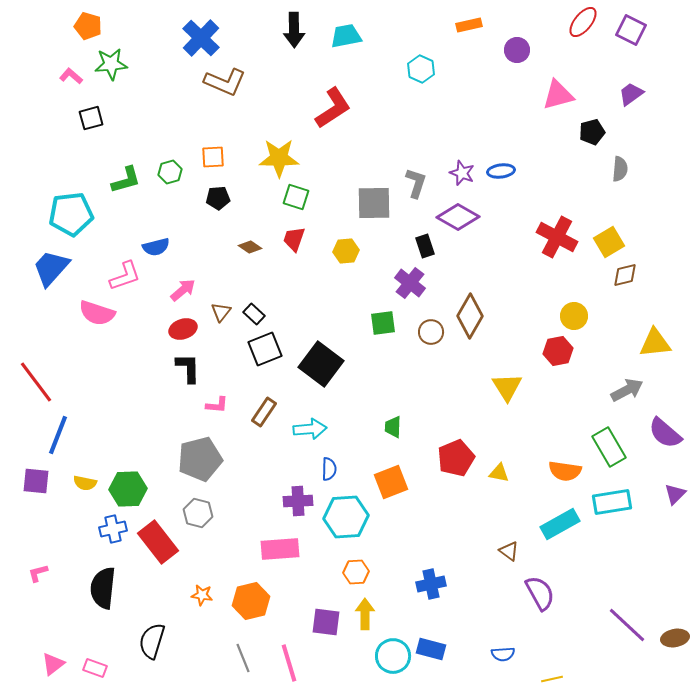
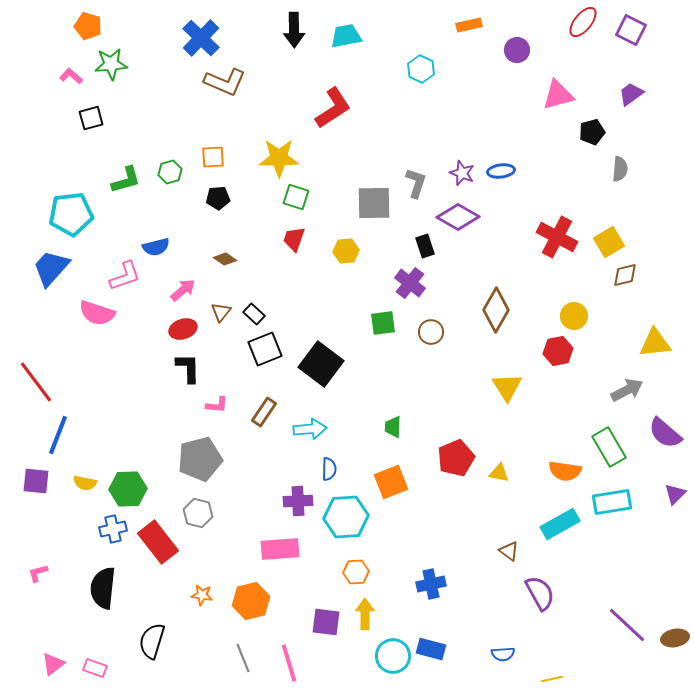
brown diamond at (250, 247): moved 25 px left, 12 px down
brown diamond at (470, 316): moved 26 px right, 6 px up
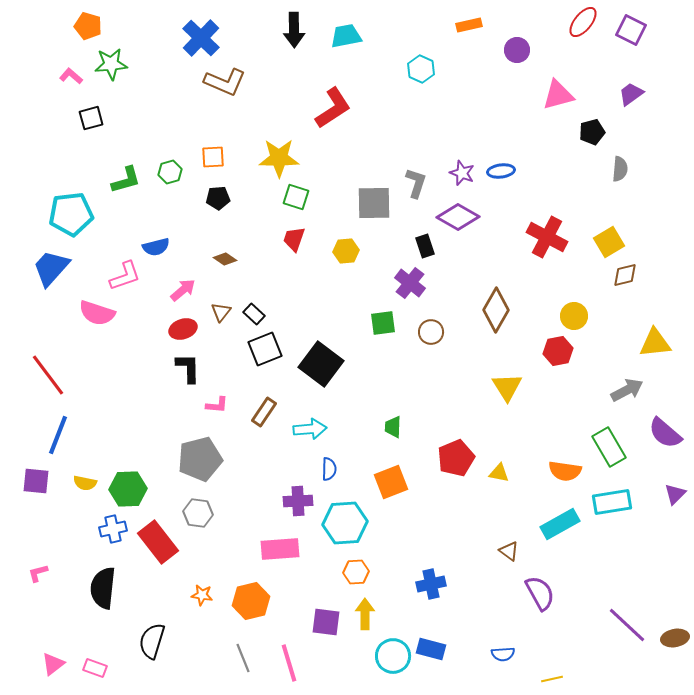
red cross at (557, 237): moved 10 px left
red line at (36, 382): moved 12 px right, 7 px up
gray hexagon at (198, 513): rotated 8 degrees counterclockwise
cyan hexagon at (346, 517): moved 1 px left, 6 px down
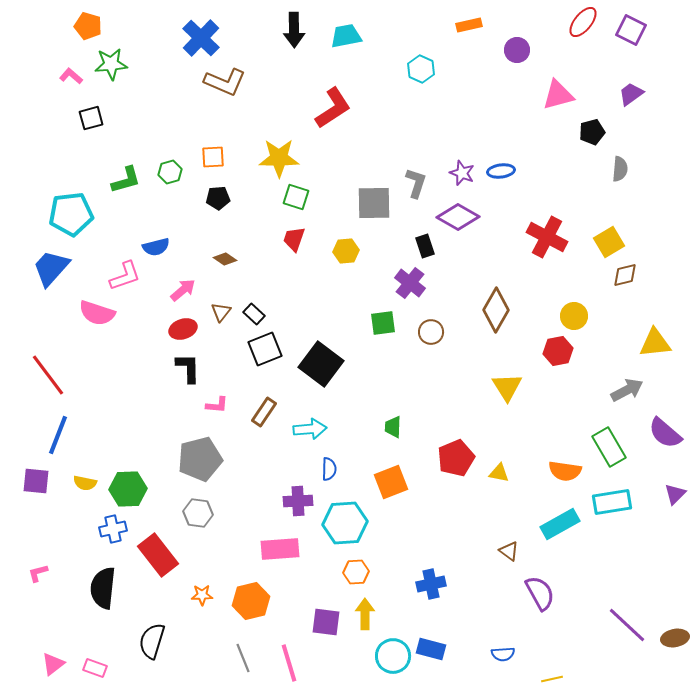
red rectangle at (158, 542): moved 13 px down
orange star at (202, 595): rotated 10 degrees counterclockwise
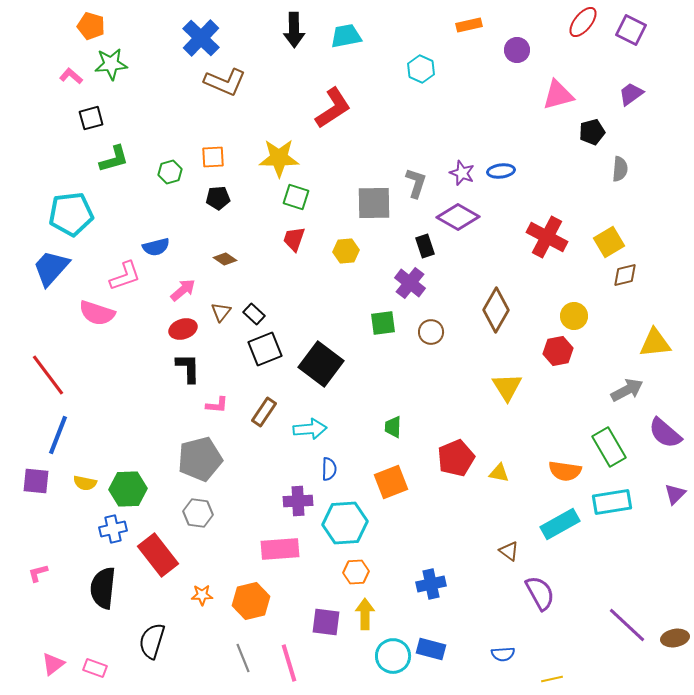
orange pentagon at (88, 26): moved 3 px right
green L-shape at (126, 180): moved 12 px left, 21 px up
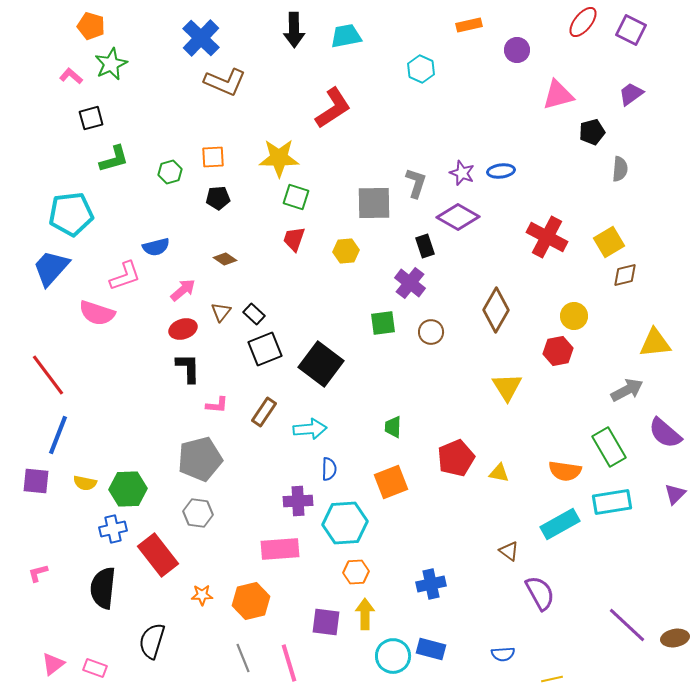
green star at (111, 64): rotated 20 degrees counterclockwise
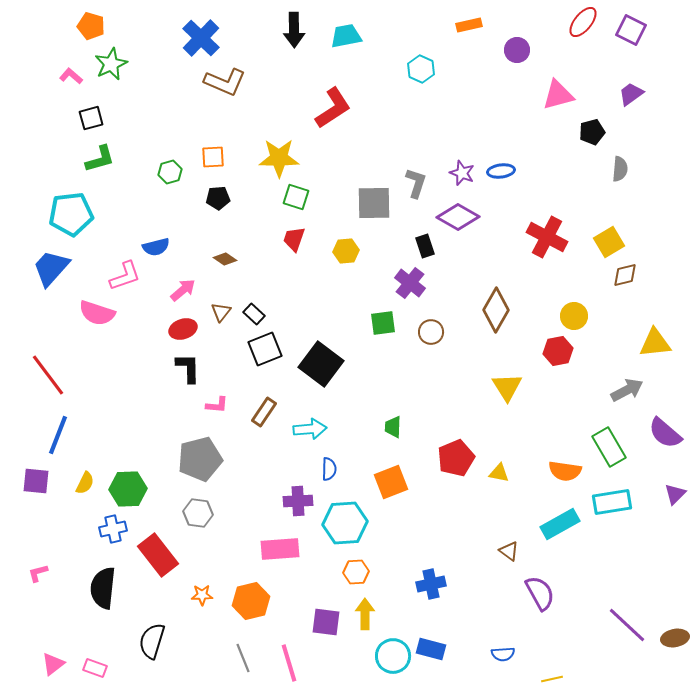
green L-shape at (114, 159): moved 14 px left
yellow semicircle at (85, 483): rotated 75 degrees counterclockwise
